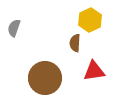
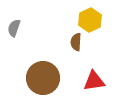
brown semicircle: moved 1 px right, 1 px up
red triangle: moved 10 px down
brown circle: moved 2 px left
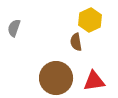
brown semicircle: rotated 12 degrees counterclockwise
brown circle: moved 13 px right
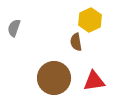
brown circle: moved 2 px left
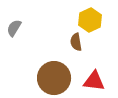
gray semicircle: rotated 12 degrees clockwise
red triangle: rotated 15 degrees clockwise
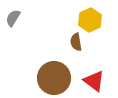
gray semicircle: moved 1 px left, 10 px up
red triangle: rotated 30 degrees clockwise
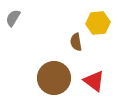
yellow hexagon: moved 8 px right, 3 px down; rotated 20 degrees clockwise
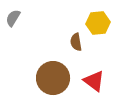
brown circle: moved 1 px left
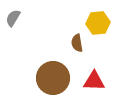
brown semicircle: moved 1 px right, 1 px down
red triangle: rotated 35 degrees counterclockwise
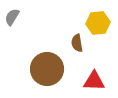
gray semicircle: moved 1 px left, 1 px up
brown circle: moved 6 px left, 9 px up
